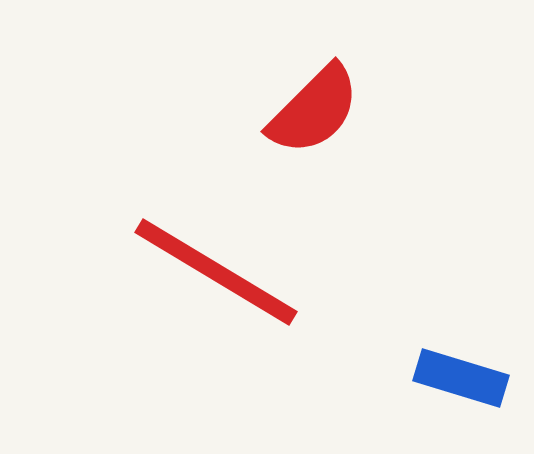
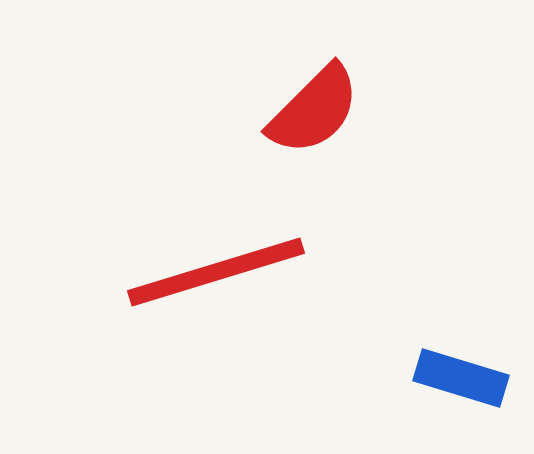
red line: rotated 48 degrees counterclockwise
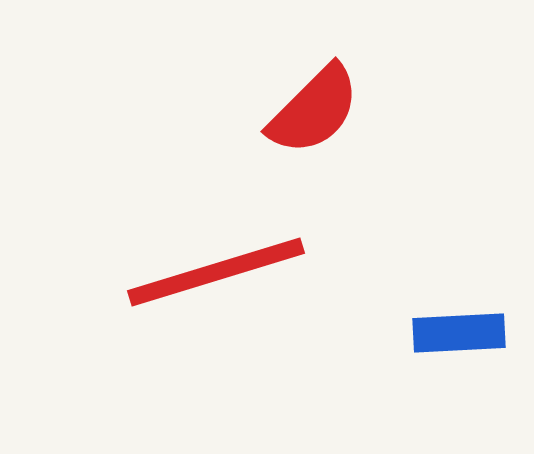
blue rectangle: moved 2 px left, 45 px up; rotated 20 degrees counterclockwise
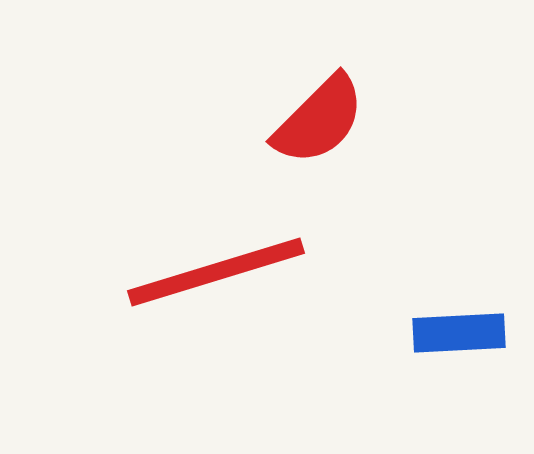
red semicircle: moved 5 px right, 10 px down
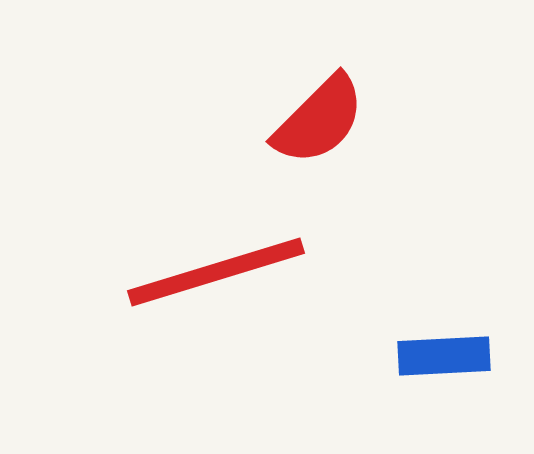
blue rectangle: moved 15 px left, 23 px down
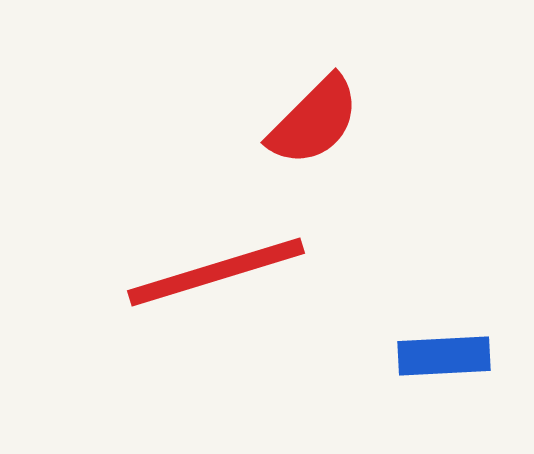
red semicircle: moved 5 px left, 1 px down
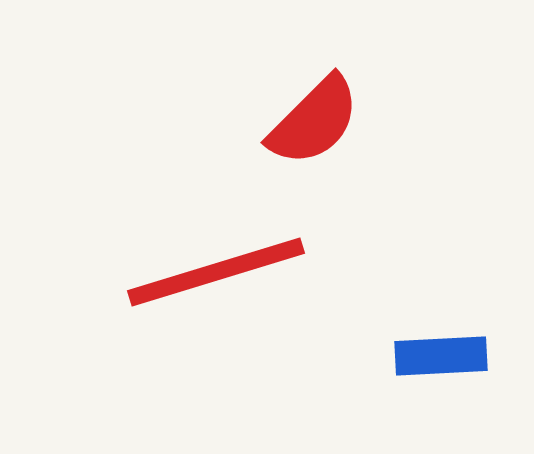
blue rectangle: moved 3 px left
